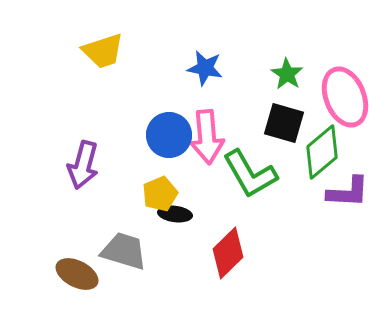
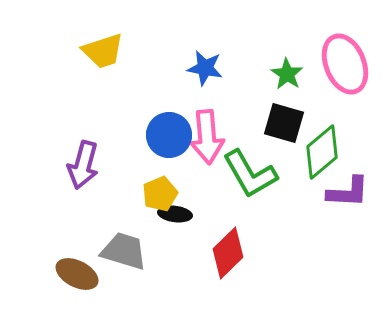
pink ellipse: moved 33 px up
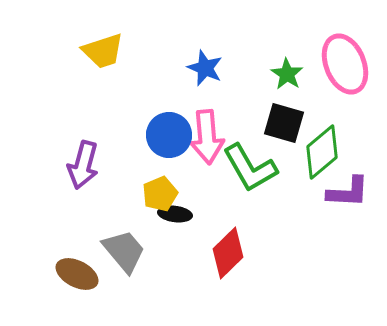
blue star: rotated 12 degrees clockwise
green L-shape: moved 6 px up
gray trapezoid: rotated 33 degrees clockwise
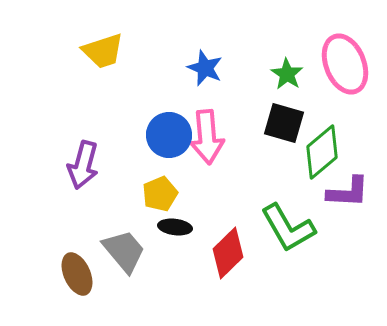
green L-shape: moved 38 px right, 60 px down
black ellipse: moved 13 px down
brown ellipse: rotated 39 degrees clockwise
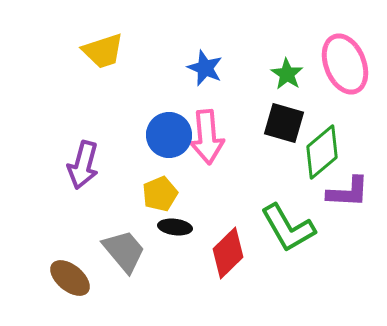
brown ellipse: moved 7 px left, 4 px down; rotated 27 degrees counterclockwise
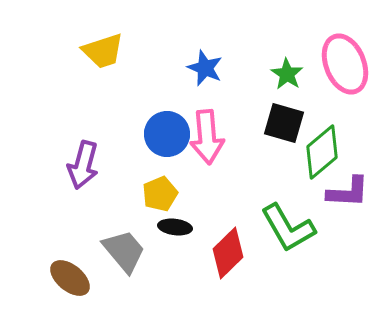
blue circle: moved 2 px left, 1 px up
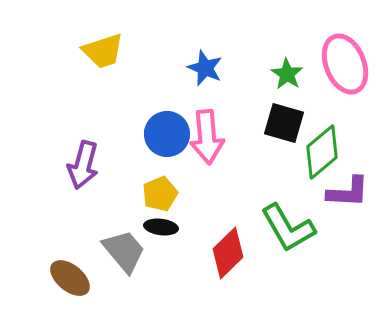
black ellipse: moved 14 px left
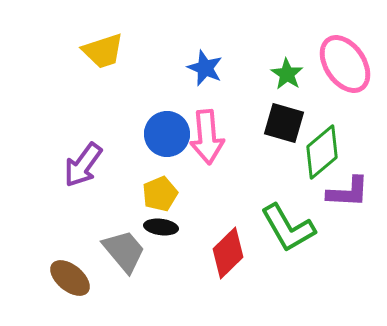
pink ellipse: rotated 12 degrees counterclockwise
purple arrow: rotated 21 degrees clockwise
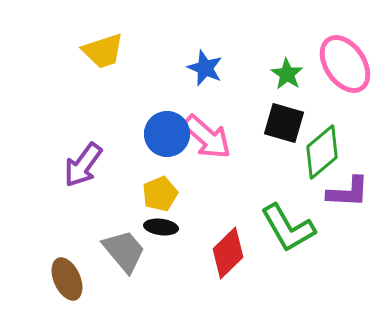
pink arrow: rotated 44 degrees counterclockwise
brown ellipse: moved 3 px left, 1 px down; rotated 27 degrees clockwise
